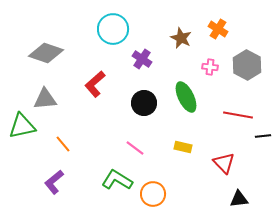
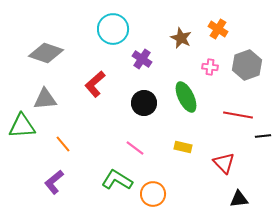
gray hexagon: rotated 12 degrees clockwise
green triangle: rotated 8 degrees clockwise
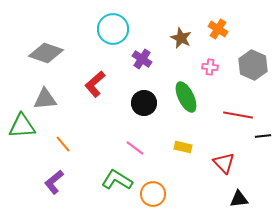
gray hexagon: moved 6 px right; rotated 16 degrees counterclockwise
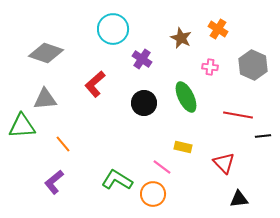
pink line: moved 27 px right, 19 px down
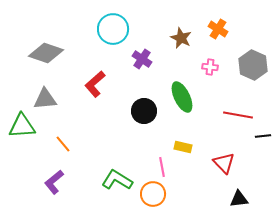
green ellipse: moved 4 px left
black circle: moved 8 px down
pink line: rotated 42 degrees clockwise
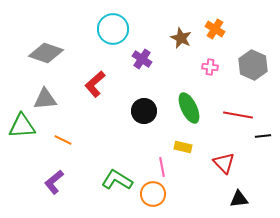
orange cross: moved 3 px left
green ellipse: moved 7 px right, 11 px down
orange line: moved 4 px up; rotated 24 degrees counterclockwise
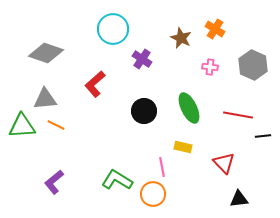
orange line: moved 7 px left, 15 px up
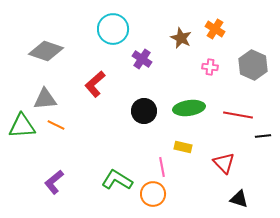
gray diamond: moved 2 px up
green ellipse: rotated 72 degrees counterclockwise
black triangle: rotated 24 degrees clockwise
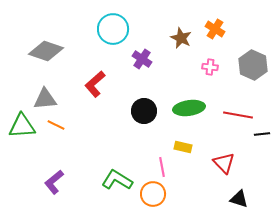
black line: moved 1 px left, 2 px up
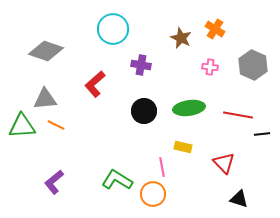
purple cross: moved 1 px left, 6 px down; rotated 24 degrees counterclockwise
